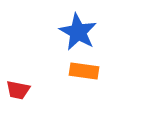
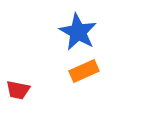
orange rectangle: rotated 32 degrees counterclockwise
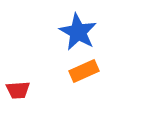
red trapezoid: rotated 15 degrees counterclockwise
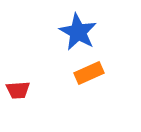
orange rectangle: moved 5 px right, 2 px down
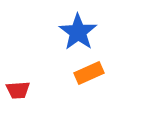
blue star: rotated 6 degrees clockwise
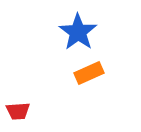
red trapezoid: moved 21 px down
